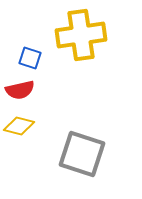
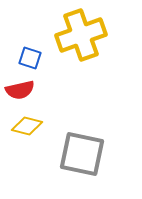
yellow cross: rotated 12 degrees counterclockwise
yellow diamond: moved 8 px right
gray square: rotated 6 degrees counterclockwise
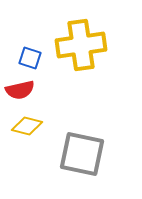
yellow cross: moved 10 px down; rotated 12 degrees clockwise
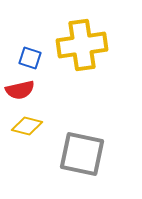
yellow cross: moved 1 px right
